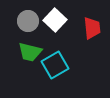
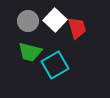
red trapezoid: moved 15 px left; rotated 10 degrees counterclockwise
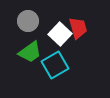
white square: moved 5 px right, 14 px down
red trapezoid: moved 1 px right
green trapezoid: rotated 50 degrees counterclockwise
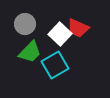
gray circle: moved 3 px left, 3 px down
red trapezoid: rotated 130 degrees clockwise
green trapezoid: rotated 10 degrees counterclockwise
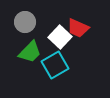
gray circle: moved 2 px up
white square: moved 3 px down
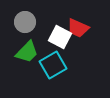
white square: rotated 15 degrees counterclockwise
green trapezoid: moved 3 px left
cyan square: moved 2 px left
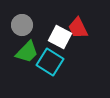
gray circle: moved 3 px left, 3 px down
red trapezoid: rotated 40 degrees clockwise
cyan square: moved 3 px left, 3 px up; rotated 28 degrees counterclockwise
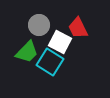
gray circle: moved 17 px right
white square: moved 5 px down
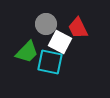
gray circle: moved 7 px right, 1 px up
cyan square: rotated 20 degrees counterclockwise
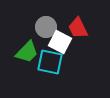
gray circle: moved 3 px down
